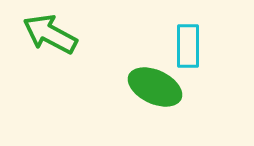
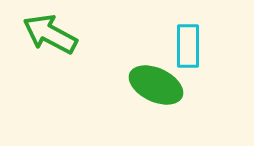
green ellipse: moved 1 px right, 2 px up
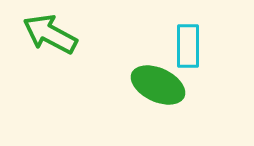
green ellipse: moved 2 px right
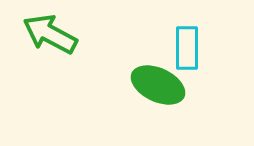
cyan rectangle: moved 1 px left, 2 px down
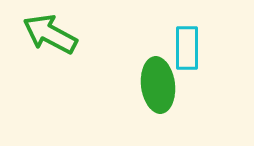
green ellipse: rotated 58 degrees clockwise
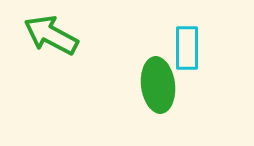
green arrow: moved 1 px right, 1 px down
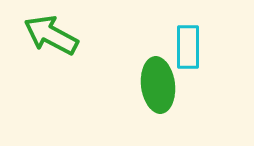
cyan rectangle: moved 1 px right, 1 px up
